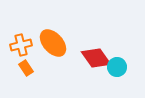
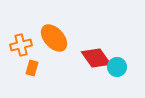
orange ellipse: moved 1 px right, 5 px up
orange rectangle: moved 6 px right; rotated 49 degrees clockwise
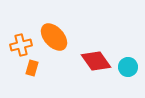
orange ellipse: moved 1 px up
red diamond: moved 3 px down
cyan circle: moved 11 px right
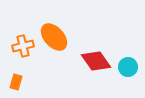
orange cross: moved 2 px right, 1 px down
orange rectangle: moved 16 px left, 14 px down
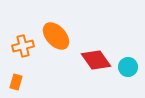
orange ellipse: moved 2 px right, 1 px up
red diamond: moved 1 px up
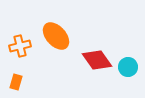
orange cross: moved 3 px left
red diamond: moved 1 px right
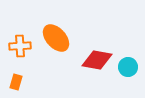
orange ellipse: moved 2 px down
orange cross: rotated 10 degrees clockwise
red diamond: rotated 44 degrees counterclockwise
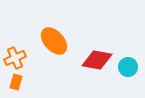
orange ellipse: moved 2 px left, 3 px down
orange cross: moved 5 px left, 12 px down; rotated 20 degrees counterclockwise
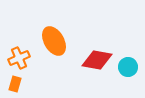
orange ellipse: rotated 12 degrees clockwise
orange cross: moved 4 px right
orange rectangle: moved 1 px left, 2 px down
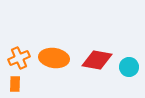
orange ellipse: moved 17 px down; rotated 52 degrees counterclockwise
cyan circle: moved 1 px right
orange rectangle: rotated 14 degrees counterclockwise
